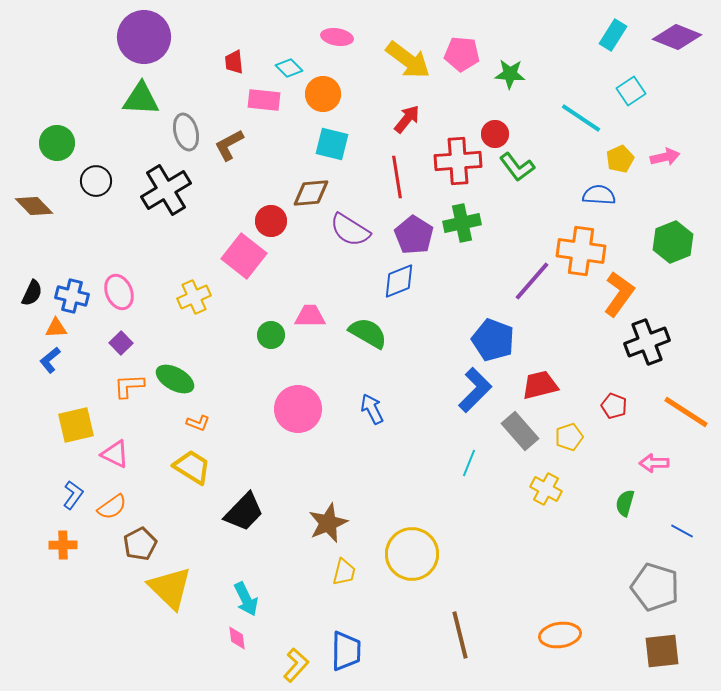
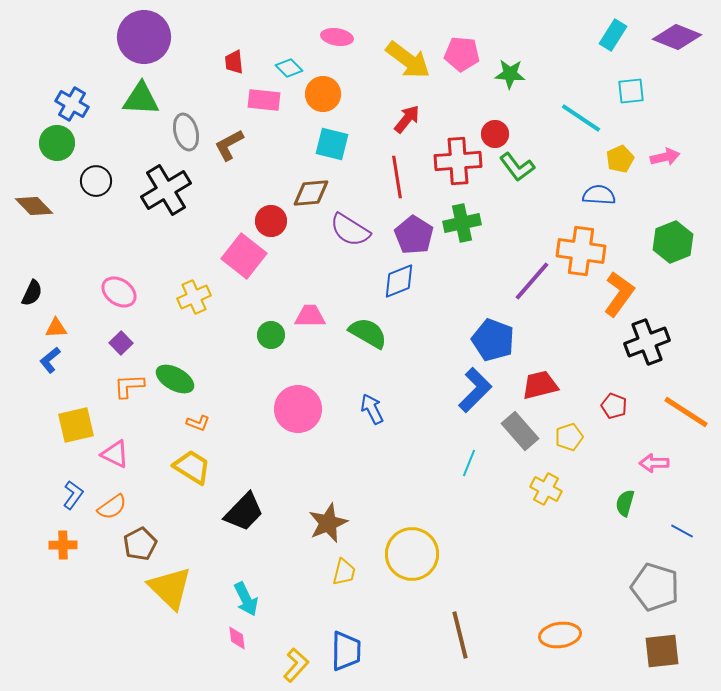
cyan square at (631, 91): rotated 28 degrees clockwise
pink ellipse at (119, 292): rotated 32 degrees counterclockwise
blue cross at (72, 296): moved 192 px up; rotated 16 degrees clockwise
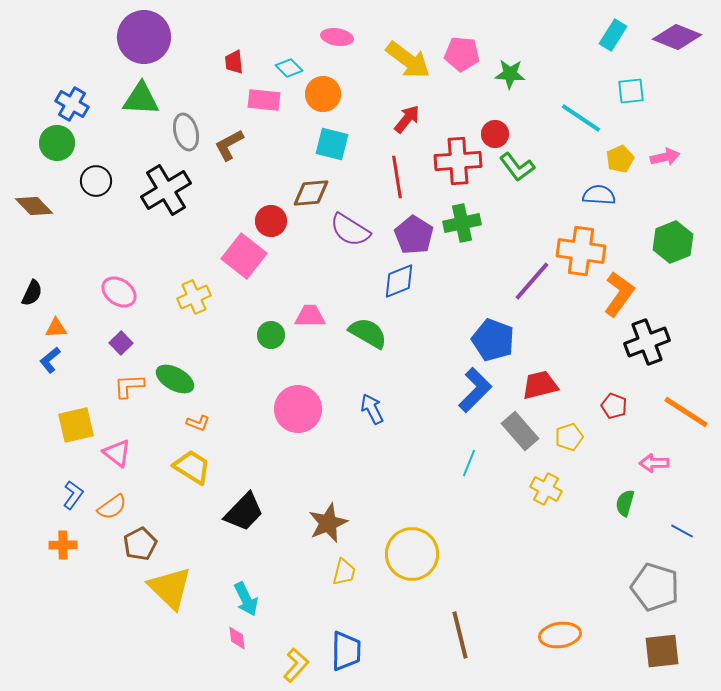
pink triangle at (115, 454): moved 2 px right, 1 px up; rotated 12 degrees clockwise
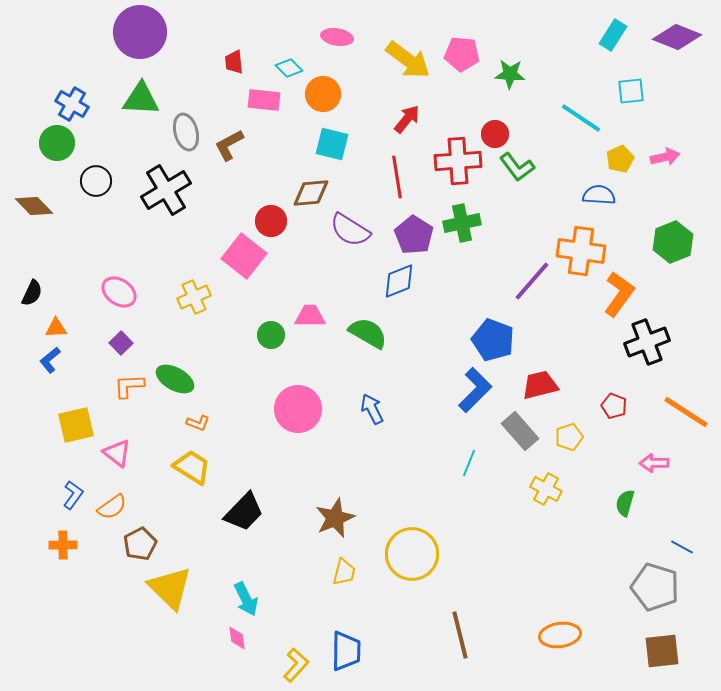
purple circle at (144, 37): moved 4 px left, 5 px up
brown star at (328, 523): moved 7 px right, 5 px up
blue line at (682, 531): moved 16 px down
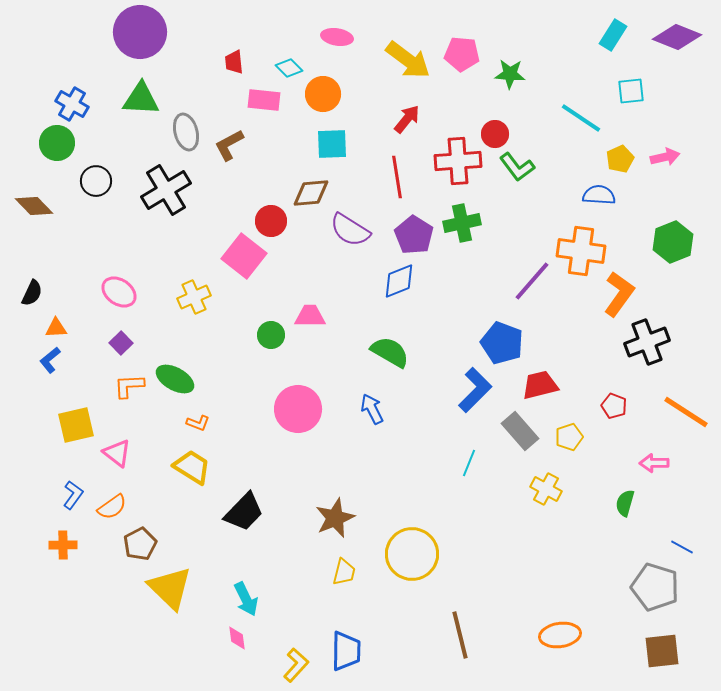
cyan square at (332, 144): rotated 16 degrees counterclockwise
green semicircle at (368, 333): moved 22 px right, 19 px down
blue pentagon at (493, 340): moved 9 px right, 3 px down
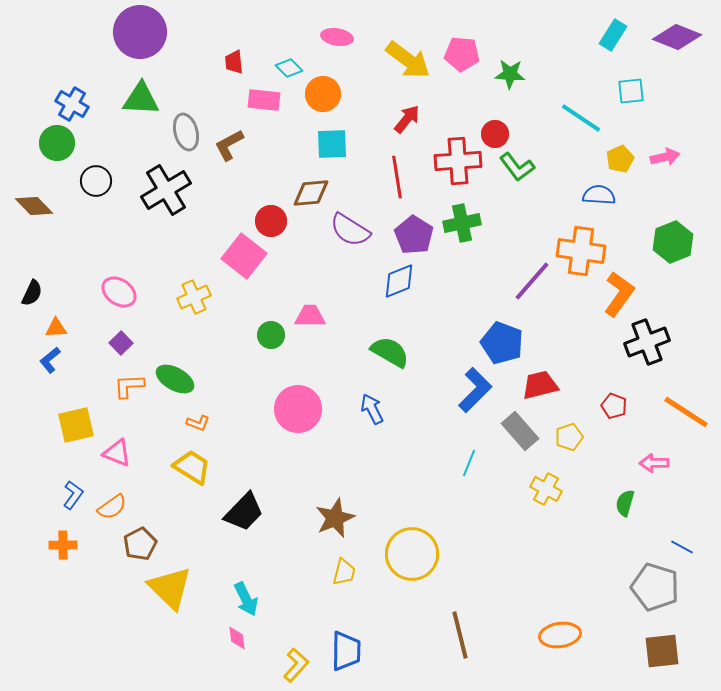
pink triangle at (117, 453): rotated 16 degrees counterclockwise
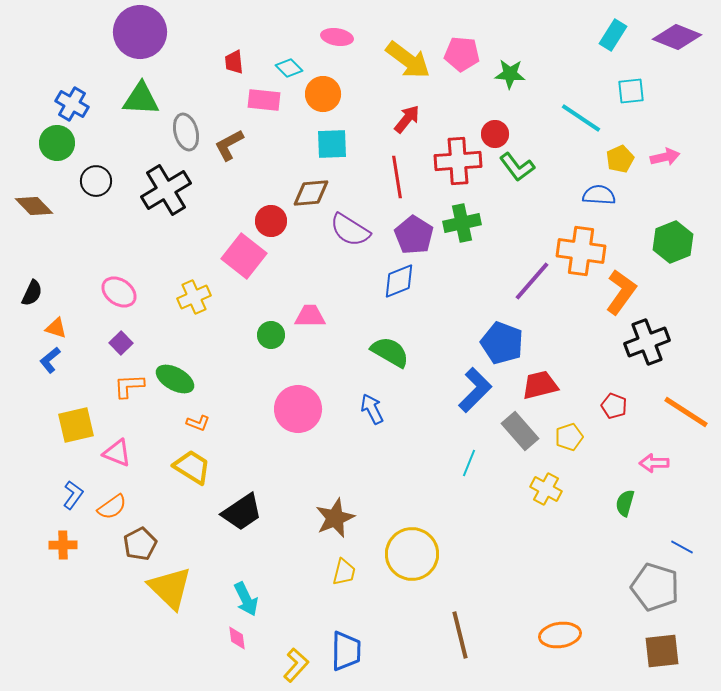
orange L-shape at (619, 294): moved 2 px right, 2 px up
orange triangle at (56, 328): rotated 20 degrees clockwise
black trapezoid at (244, 512): moved 2 px left; rotated 12 degrees clockwise
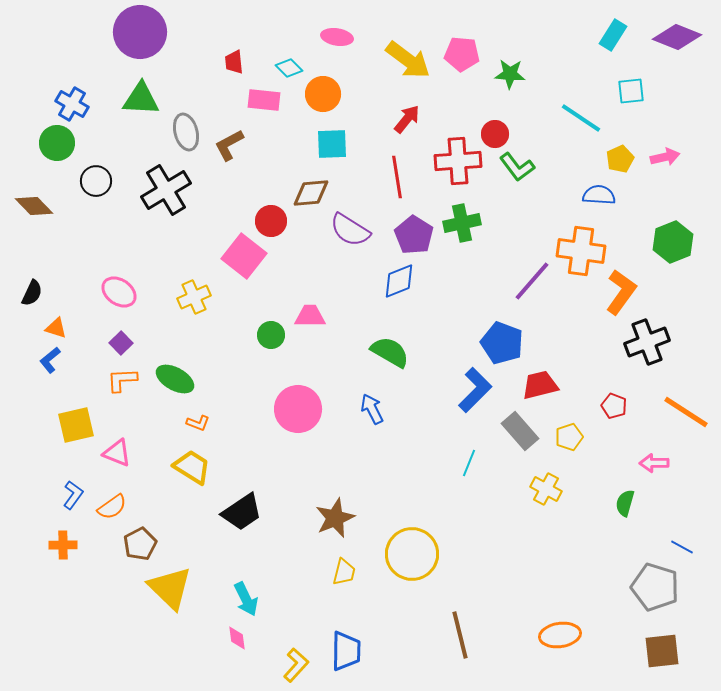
orange L-shape at (129, 386): moved 7 px left, 6 px up
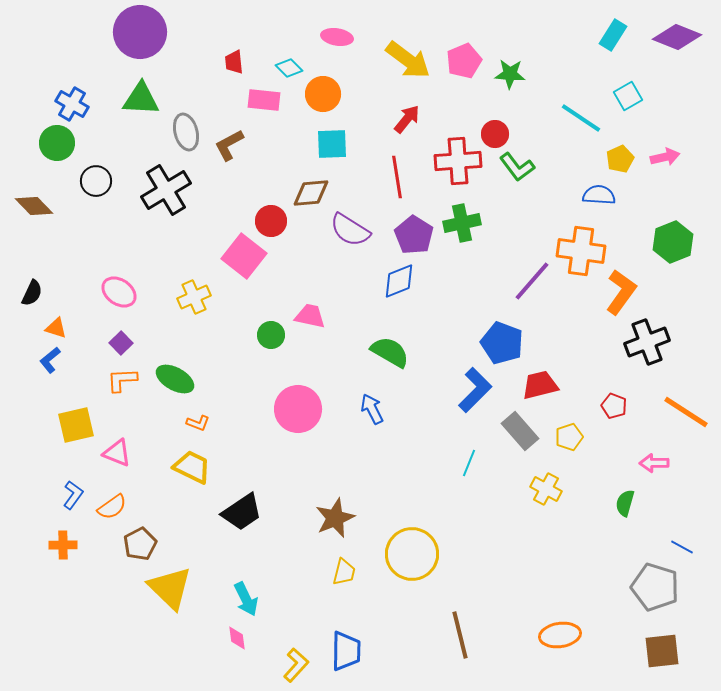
pink pentagon at (462, 54): moved 2 px right, 7 px down; rotated 28 degrees counterclockwise
cyan square at (631, 91): moved 3 px left, 5 px down; rotated 24 degrees counterclockwise
pink trapezoid at (310, 316): rotated 12 degrees clockwise
yellow trapezoid at (192, 467): rotated 6 degrees counterclockwise
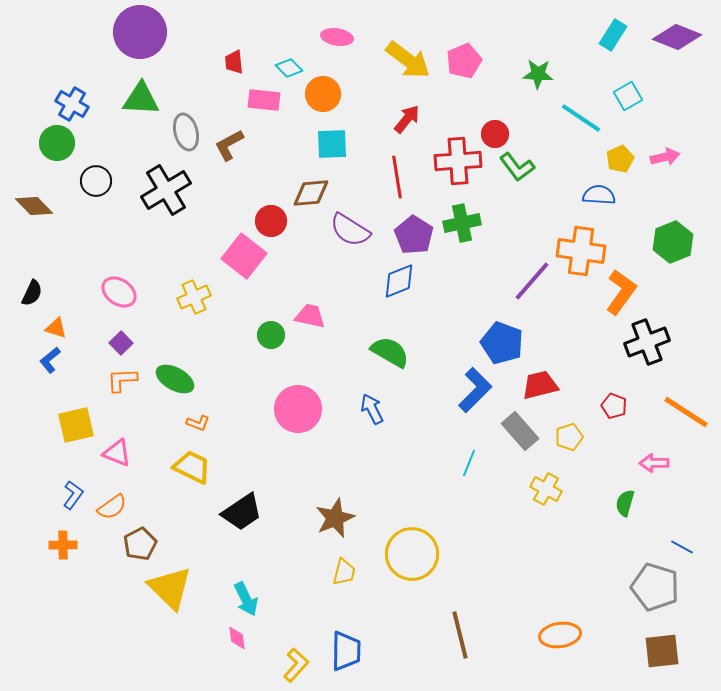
green star at (510, 74): moved 28 px right
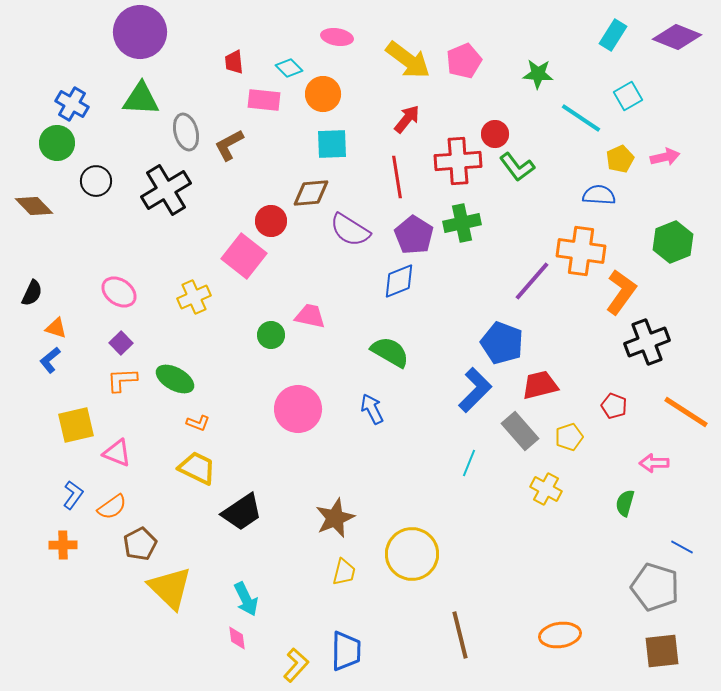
yellow trapezoid at (192, 467): moved 5 px right, 1 px down
